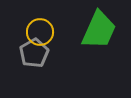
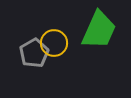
yellow circle: moved 14 px right, 11 px down
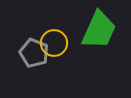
gray pentagon: rotated 20 degrees counterclockwise
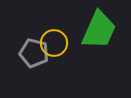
gray pentagon: rotated 8 degrees counterclockwise
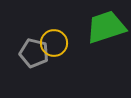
green trapezoid: moved 7 px right, 3 px up; rotated 132 degrees counterclockwise
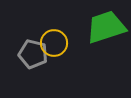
gray pentagon: moved 1 px left, 1 px down
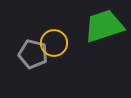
green trapezoid: moved 2 px left, 1 px up
